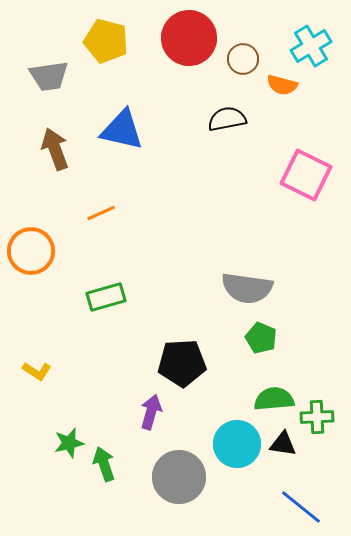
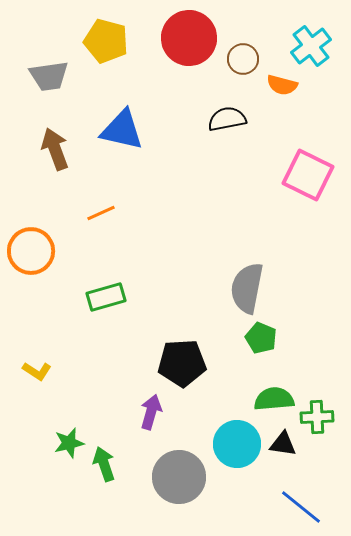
cyan cross: rotated 6 degrees counterclockwise
pink square: moved 2 px right
gray semicircle: rotated 93 degrees clockwise
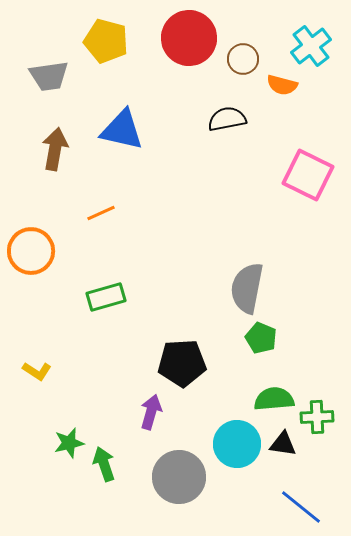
brown arrow: rotated 30 degrees clockwise
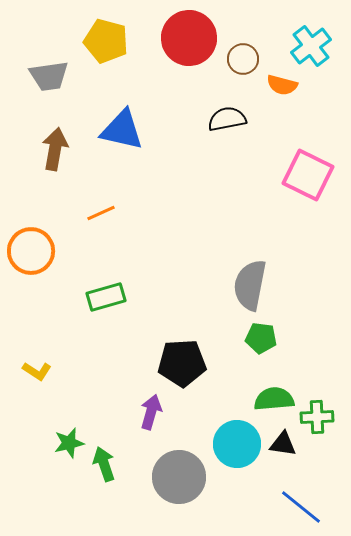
gray semicircle: moved 3 px right, 3 px up
green pentagon: rotated 16 degrees counterclockwise
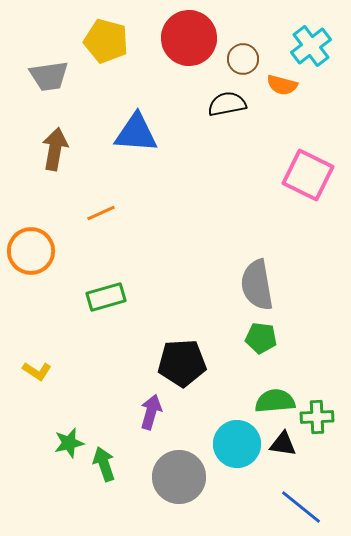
black semicircle: moved 15 px up
blue triangle: moved 14 px right, 3 px down; rotated 9 degrees counterclockwise
gray semicircle: moved 7 px right; rotated 21 degrees counterclockwise
green semicircle: moved 1 px right, 2 px down
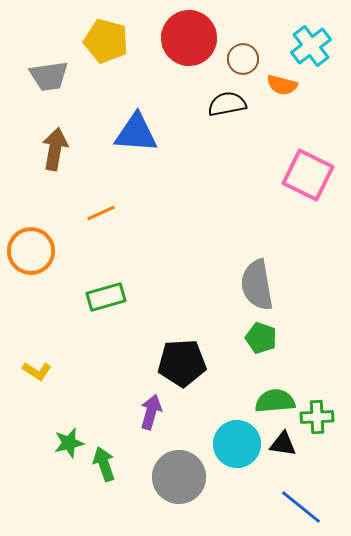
green pentagon: rotated 12 degrees clockwise
